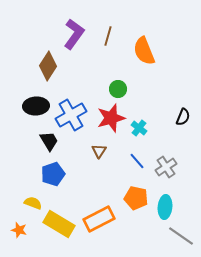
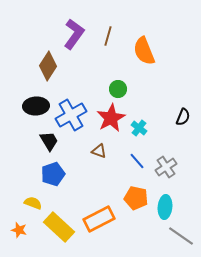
red star: rotated 12 degrees counterclockwise
brown triangle: rotated 42 degrees counterclockwise
yellow rectangle: moved 3 px down; rotated 12 degrees clockwise
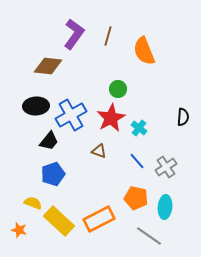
brown diamond: rotated 64 degrees clockwise
black semicircle: rotated 18 degrees counterclockwise
black trapezoid: rotated 70 degrees clockwise
yellow rectangle: moved 6 px up
gray line: moved 32 px left
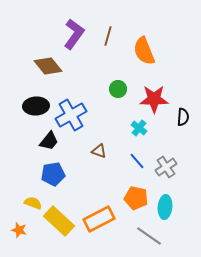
brown diamond: rotated 44 degrees clockwise
red star: moved 43 px right, 19 px up; rotated 28 degrees clockwise
blue pentagon: rotated 10 degrees clockwise
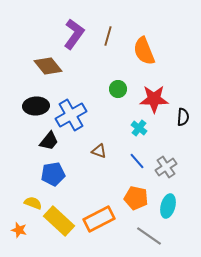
cyan ellipse: moved 3 px right, 1 px up; rotated 10 degrees clockwise
